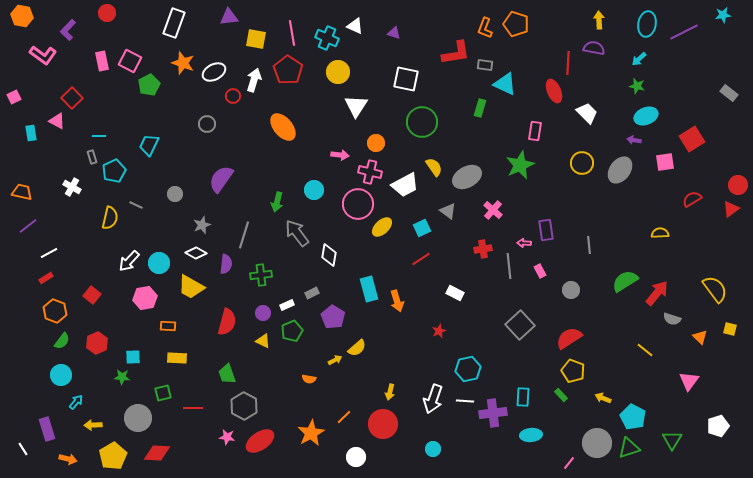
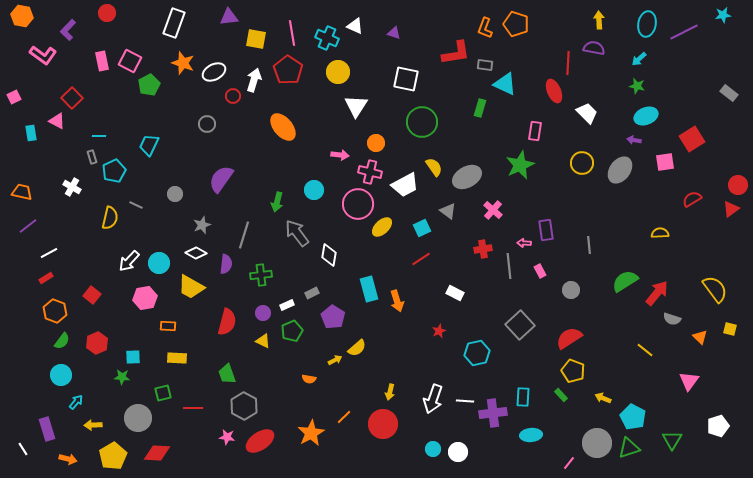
cyan hexagon at (468, 369): moved 9 px right, 16 px up
white circle at (356, 457): moved 102 px right, 5 px up
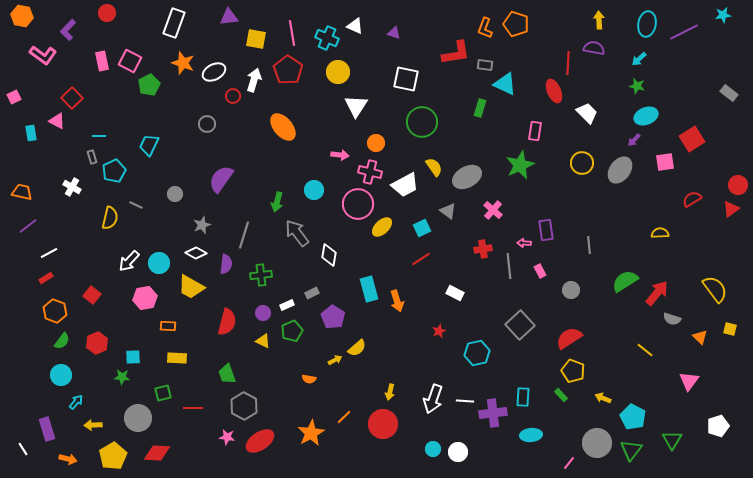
purple arrow at (634, 140): rotated 56 degrees counterclockwise
green triangle at (629, 448): moved 2 px right, 2 px down; rotated 35 degrees counterclockwise
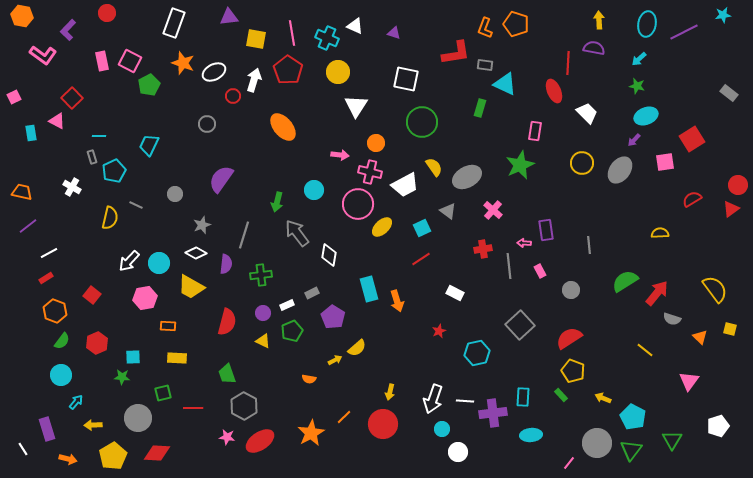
cyan circle at (433, 449): moved 9 px right, 20 px up
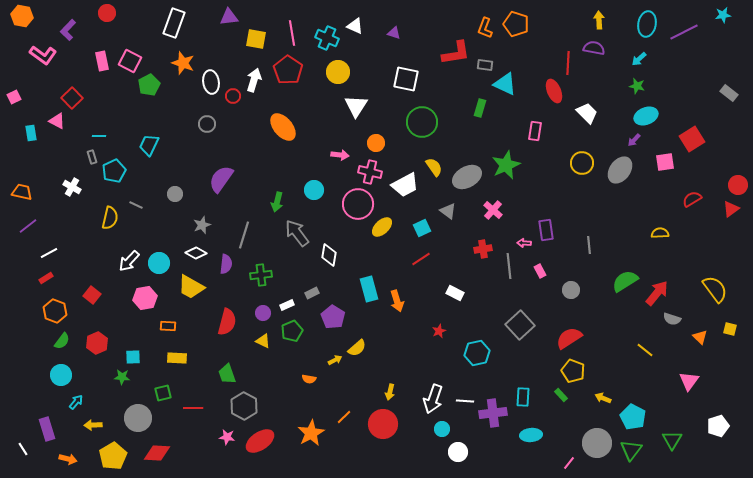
white ellipse at (214, 72): moved 3 px left, 10 px down; rotated 70 degrees counterclockwise
green star at (520, 165): moved 14 px left
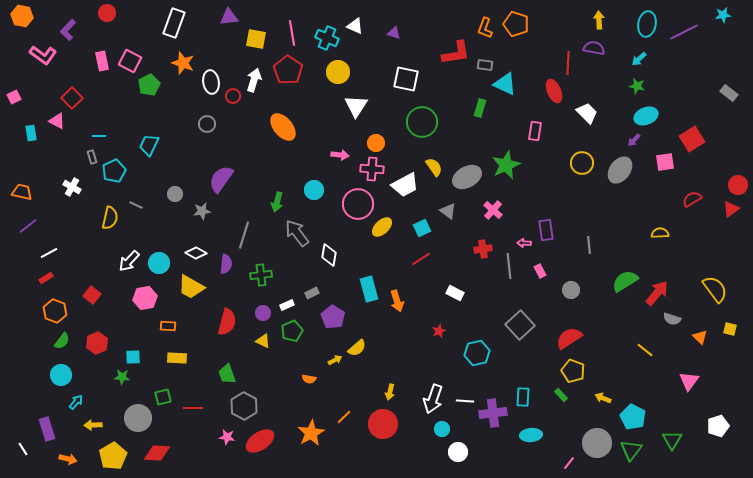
pink cross at (370, 172): moved 2 px right, 3 px up; rotated 10 degrees counterclockwise
gray star at (202, 225): moved 14 px up; rotated 12 degrees clockwise
green square at (163, 393): moved 4 px down
